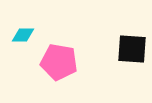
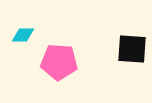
pink pentagon: rotated 6 degrees counterclockwise
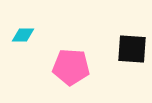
pink pentagon: moved 12 px right, 5 px down
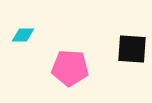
pink pentagon: moved 1 px left, 1 px down
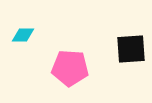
black square: moved 1 px left; rotated 8 degrees counterclockwise
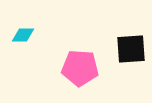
pink pentagon: moved 10 px right
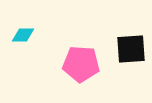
pink pentagon: moved 1 px right, 4 px up
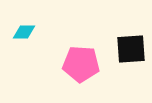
cyan diamond: moved 1 px right, 3 px up
